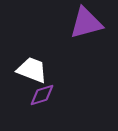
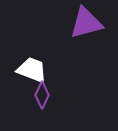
purple diamond: rotated 48 degrees counterclockwise
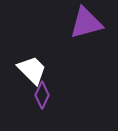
white trapezoid: rotated 24 degrees clockwise
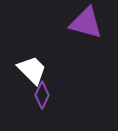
purple triangle: rotated 30 degrees clockwise
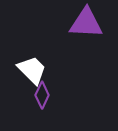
purple triangle: rotated 12 degrees counterclockwise
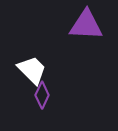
purple triangle: moved 2 px down
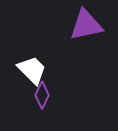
purple triangle: rotated 15 degrees counterclockwise
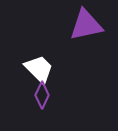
white trapezoid: moved 7 px right, 1 px up
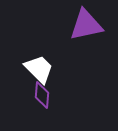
purple diamond: rotated 20 degrees counterclockwise
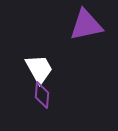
white trapezoid: rotated 16 degrees clockwise
